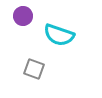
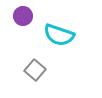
gray square: moved 1 px right, 1 px down; rotated 20 degrees clockwise
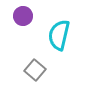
cyan semicircle: rotated 84 degrees clockwise
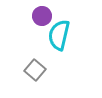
purple circle: moved 19 px right
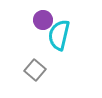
purple circle: moved 1 px right, 4 px down
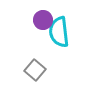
cyan semicircle: moved 3 px up; rotated 20 degrees counterclockwise
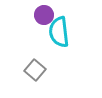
purple circle: moved 1 px right, 5 px up
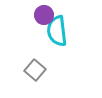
cyan semicircle: moved 2 px left, 1 px up
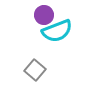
cyan semicircle: rotated 104 degrees counterclockwise
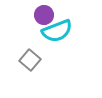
gray square: moved 5 px left, 10 px up
